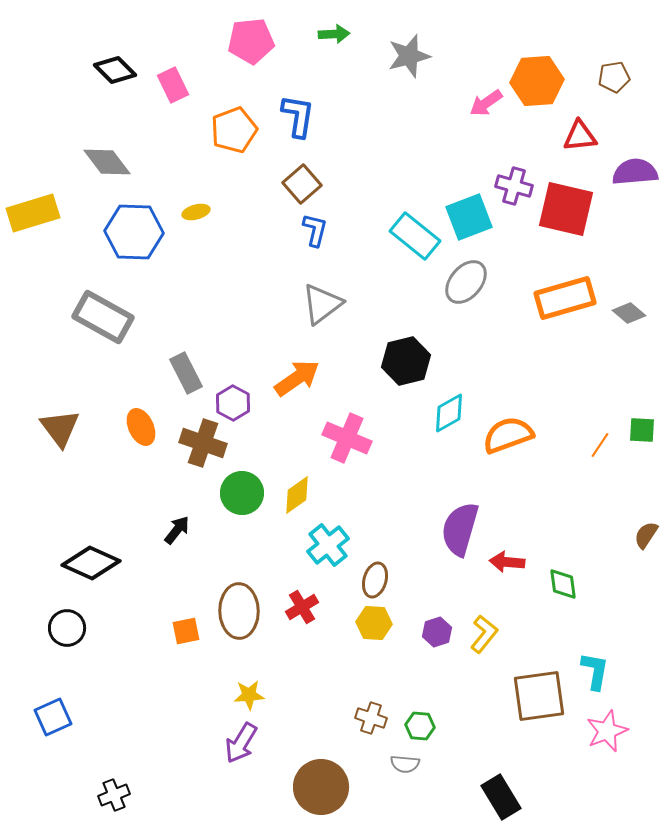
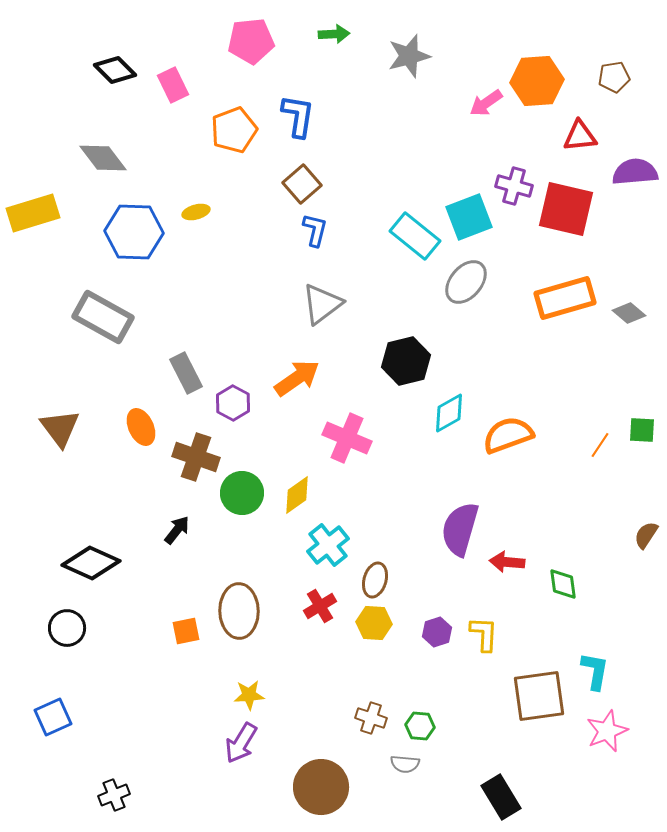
gray diamond at (107, 162): moved 4 px left, 4 px up
brown cross at (203, 443): moved 7 px left, 14 px down
red cross at (302, 607): moved 18 px right, 1 px up
yellow L-shape at (484, 634): rotated 36 degrees counterclockwise
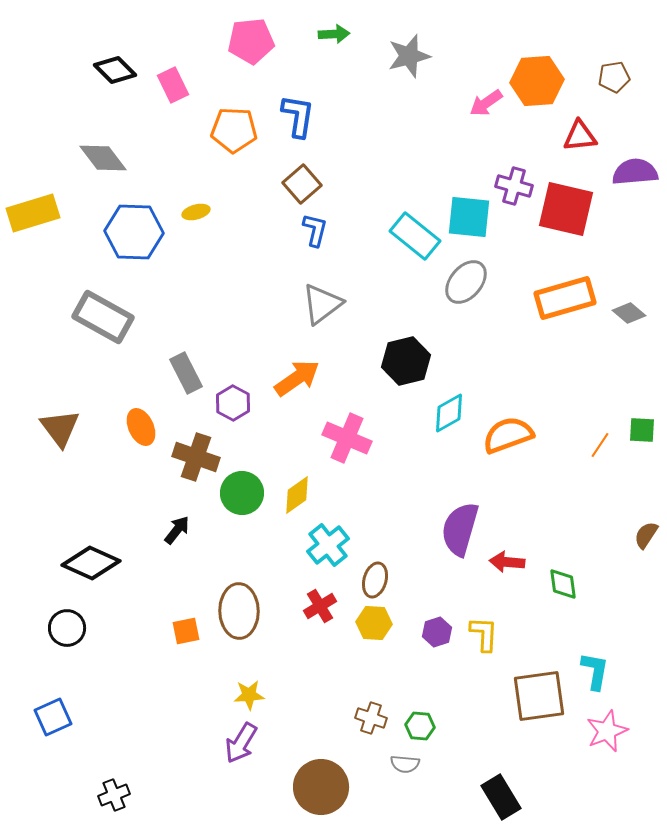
orange pentagon at (234, 130): rotated 24 degrees clockwise
cyan square at (469, 217): rotated 27 degrees clockwise
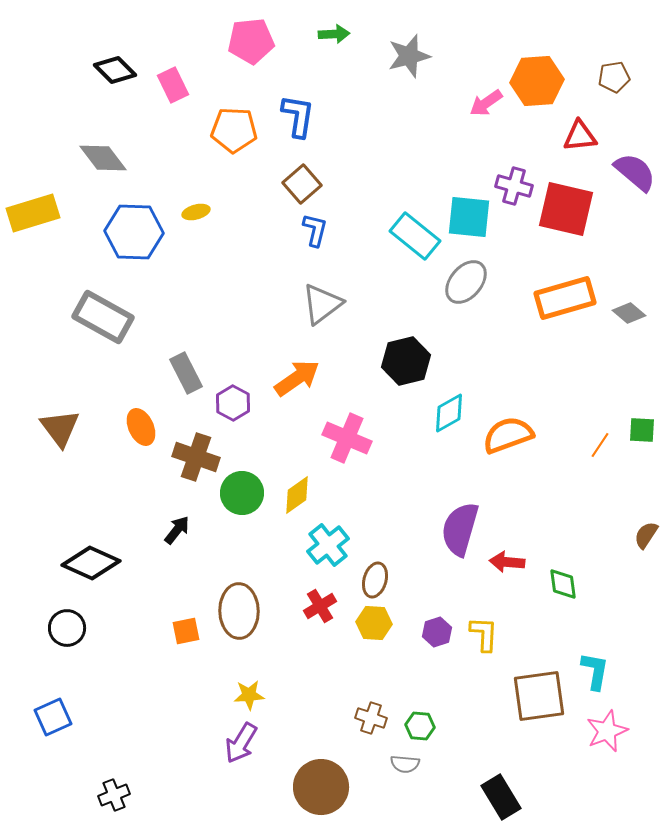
purple semicircle at (635, 172): rotated 45 degrees clockwise
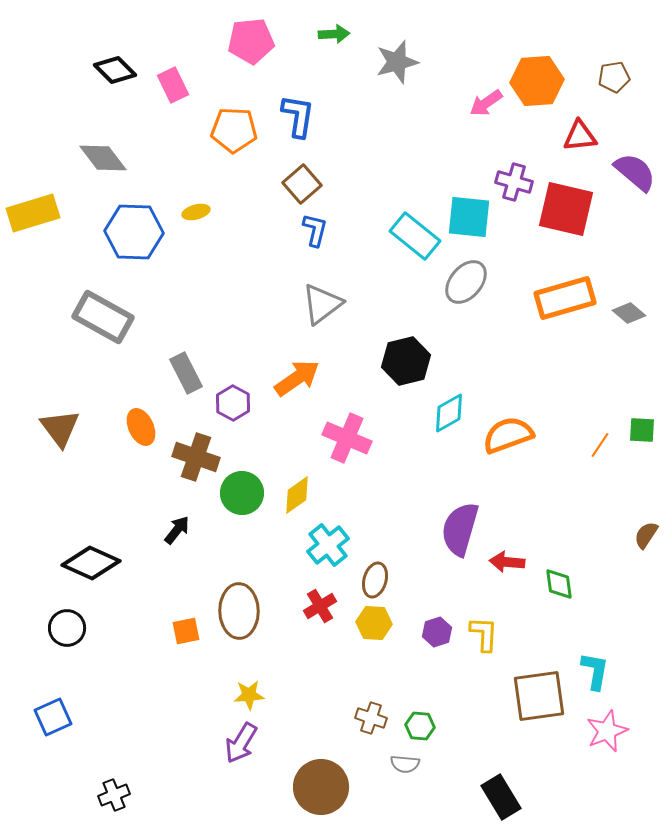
gray star at (409, 56): moved 12 px left, 6 px down
purple cross at (514, 186): moved 4 px up
green diamond at (563, 584): moved 4 px left
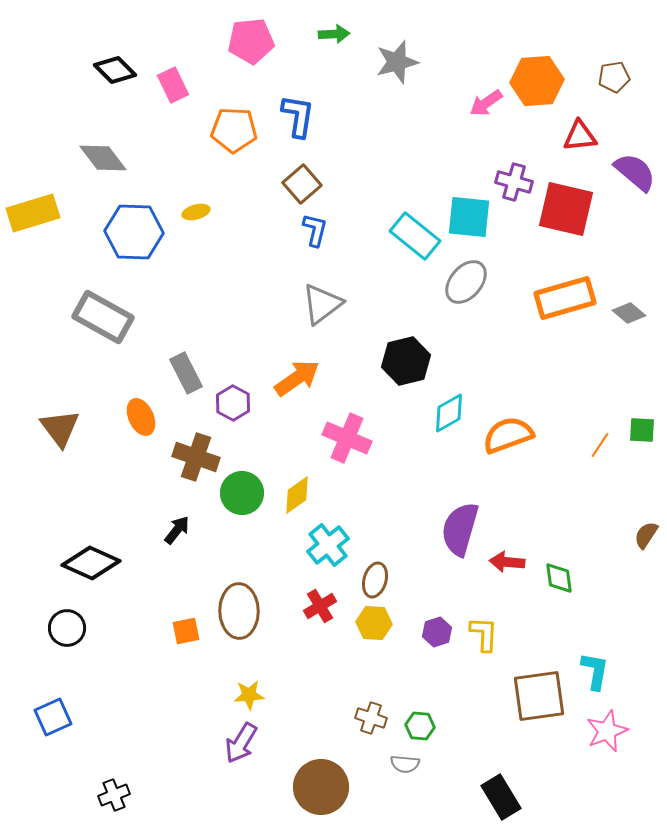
orange ellipse at (141, 427): moved 10 px up
green diamond at (559, 584): moved 6 px up
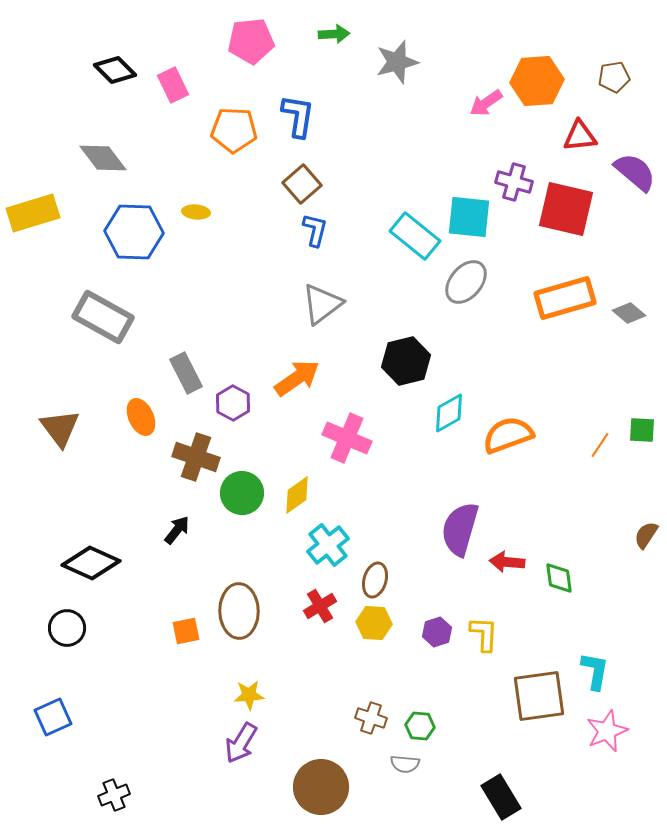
yellow ellipse at (196, 212): rotated 20 degrees clockwise
